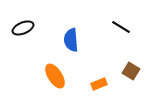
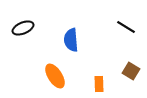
black line: moved 5 px right
orange rectangle: rotated 70 degrees counterclockwise
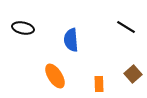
black ellipse: rotated 35 degrees clockwise
brown square: moved 2 px right, 3 px down; rotated 18 degrees clockwise
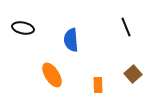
black line: rotated 36 degrees clockwise
orange ellipse: moved 3 px left, 1 px up
orange rectangle: moved 1 px left, 1 px down
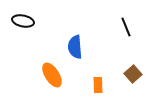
black ellipse: moved 7 px up
blue semicircle: moved 4 px right, 7 px down
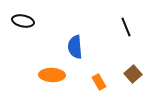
orange ellipse: rotated 55 degrees counterclockwise
orange rectangle: moved 1 px right, 3 px up; rotated 28 degrees counterclockwise
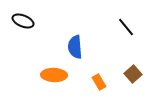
black ellipse: rotated 10 degrees clockwise
black line: rotated 18 degrees counterclockwise
orange ellipse: moved 2 px right
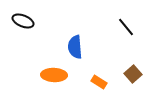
orange rectangle: rotated 28 degrees counterclockwise
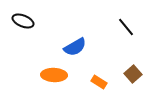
blue semicircle: rotated 115 degrees counterclockwise
